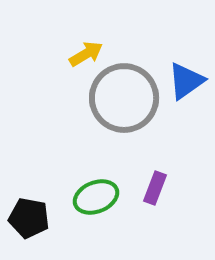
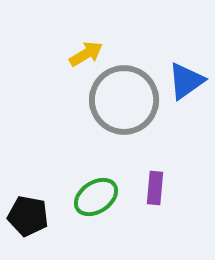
gray circle: moved 2 px down
purple rectangle: rotated 16 degrees counterclockwise
green ellipse: rotated 12 degrees counterclockwise
black pentagon: moved 1 px left, 2 px up
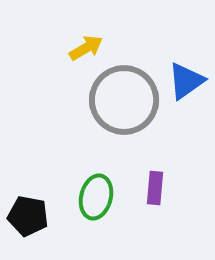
yellow arrow: moved 6 px up
green ellipse: rotated 42 degrees counterclockwise
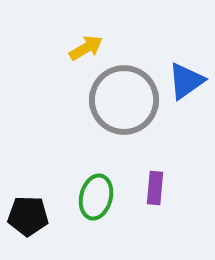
black pentagon: rotated 9 degrees counterclockwise
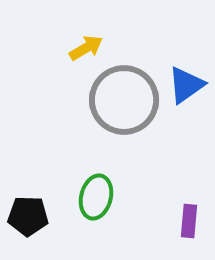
blue triangle: moved 4 px down
purple rectangle: moved 34 px right, 33 px down
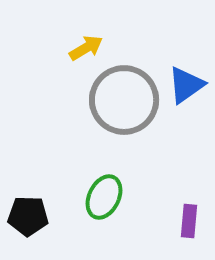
green ellipse: moved 8 px right; rotated 12 degrees clockwise
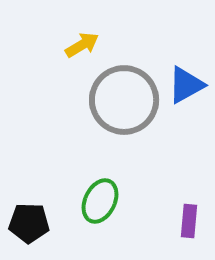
yellow arrow: moved 4 px left, 3 px up
blue triangle: rotated 6 degrees clockwise
green ellipse: moved 4 px left, 4 px down
black pentagon: moved 1 px right, 7 px down
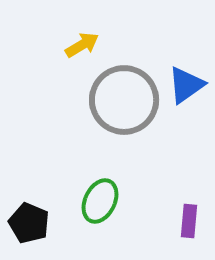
blue triangle: rotated 6 degrees counterclockwise
black pentagon: rotated 21 degrees clockwise
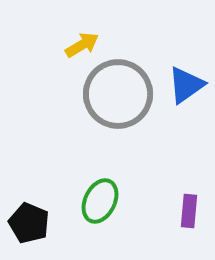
gray circle: moved 6 px left, 6 px up
purple rectangle: moved 10 px up
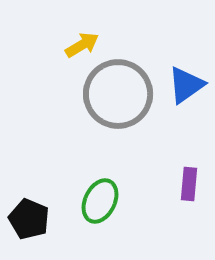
purple rectangle: moved 27 px up
black pentagon: moved 4 px up
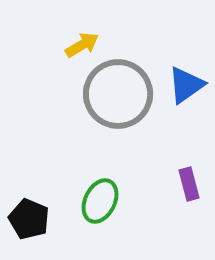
purple rectangle: rotated 20 degrees counterclockwise
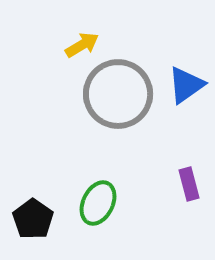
green ellipse: moved 2 px left, 2 px down
black pentagon: moved 4 px right; rotated 12 degrees clockwise
